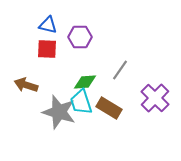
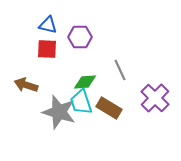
gray line: rotated 60 degrees counterclockwise
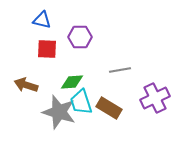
blue triangle: moved 6 px left, 5 px up
gray line: rotated 75 degrees counterclockwise
green diamond: moved 13 px left
purple cross: rotated 20 degrees clockwise
